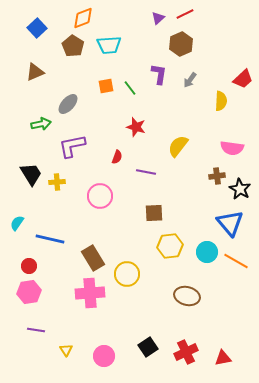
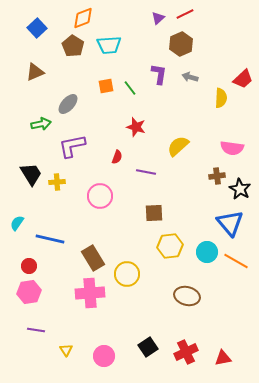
gray arrow at (190, 80): moved 3 px up; rotated 70 degrees clockwise
yellow semicircle at (221, 101): moved 3 px up
yellow semicircle at (178, 146): rotated 10 degrees clockwise
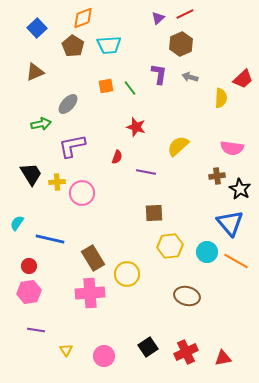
pink circle at (100, 196): moved 18 px left, 3 px up
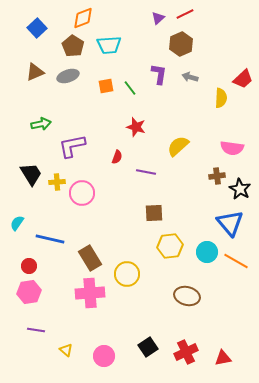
gray ellipse at (68, 104): moved 28 px up; rotated 30 degrees clockwise
brown rectangle at (93, 258): moved 3 px left
yellow triangle at (66, 350): rotated 16 degrees counterclockwise
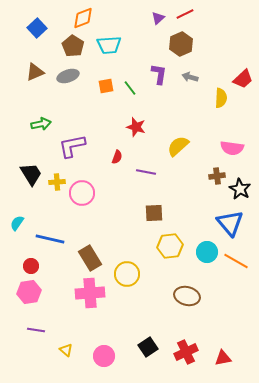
red circle at (29, 266): moved 2 px right
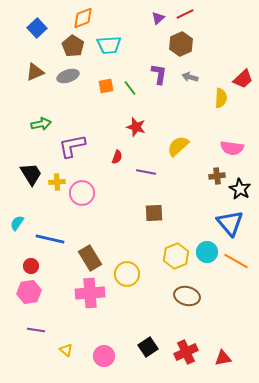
yellow hexagon at (170, 246): moved 6 px right, 10 px down; rotated 15 degrees counterclockwise
